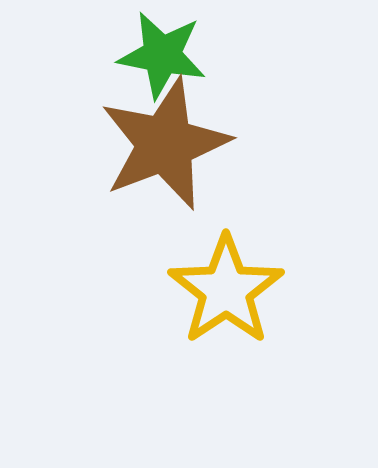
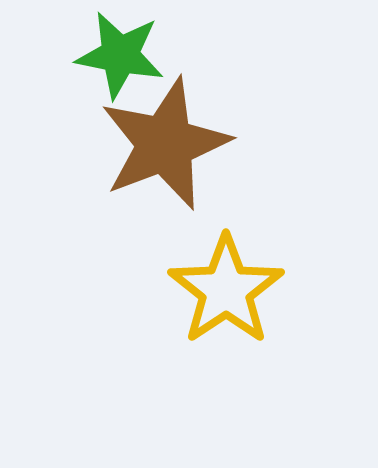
green star: moved 42 px left
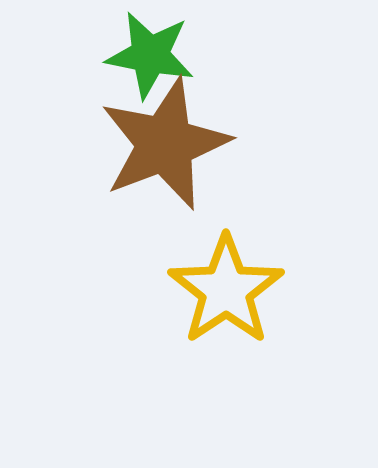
green star: moved 30 px right
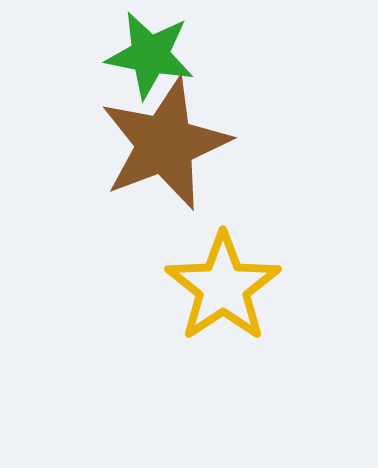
yellow star: moved 3 px left, 3 px up
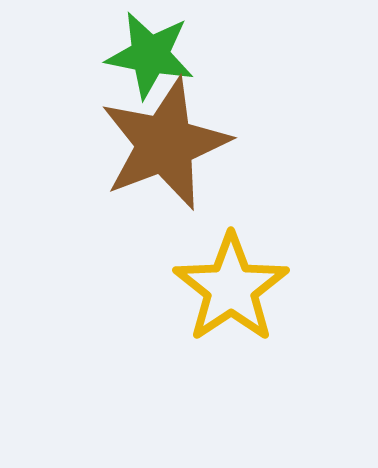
yellow star: moved 8 px right, 1 px down
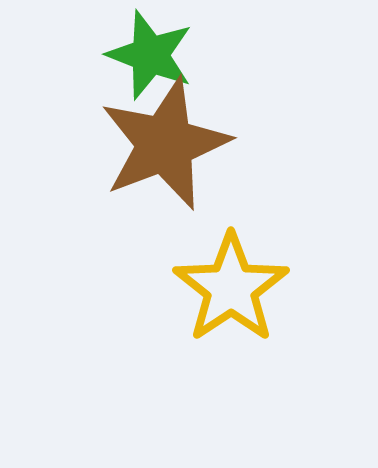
green star: rotated 10 degrees clockwise
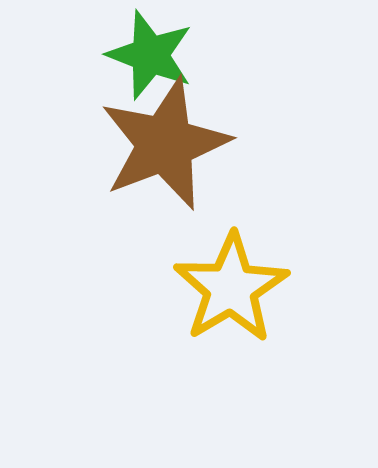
yellow star: rotated 3 degrees clockwise
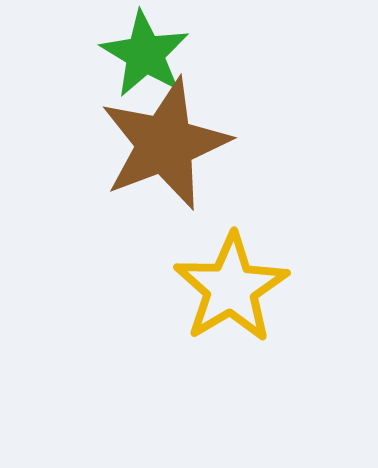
green star: moved 5 px left, 1 px up; rotated 10 degrees clockwise
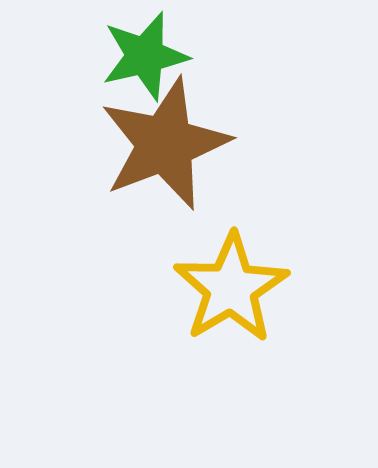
green star: moved 2 px down; rotated 28 degrees clockwise
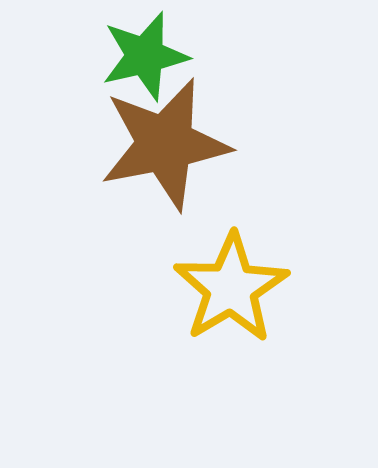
brown star: rotated 10 degrees clockwise
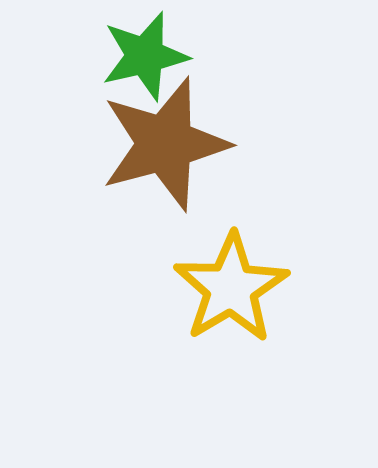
brown star: rotated 4 degrees counterclockwise
